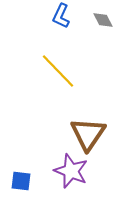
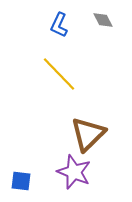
blue L-shape: moved 2 px left, 9 px down
yellow line: moved 1 px right, 3 px down
brown triangle: rotated 12 degrees clockwise
purple star: moved 3 px right, 1 px down
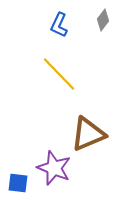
gray diamond: rotated 65 degrees clockwise
brown triangle: rotated 21 degrees clockwise
purple star: moved 20 px left, 4 px up
blue square: moved 3 px left, 2 px down
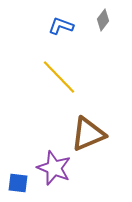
blue L-shape: moved 2 px right, 1 px down; rotated 85 degrees clockwise
yellow line: moved 3 px down
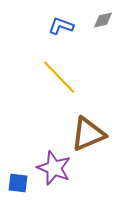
gray diamond: rotated 40 degrees clockwise
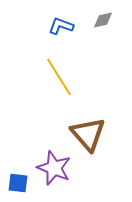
yellow line: rotated 12 degrees clockwise
brown triangle: rotated 48 degrees counterclockwise
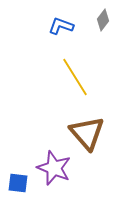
gray diamond: rotated 40 degrees counterclockwise
yellow line: moved 16 px right
brown triangle: moved 1 px left, 1 px up
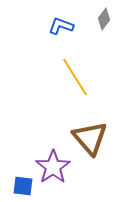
gray diamond: moved 1 px right, 1 px up
brown triangle: moved 3 px right, 5 px down
purple star: moved 1 px left, 1 px up; rotated 16 degrees clockwise
blue square: moved 5 px right, 3 px down
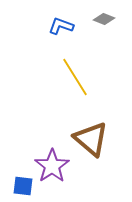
gray diamond: rotated 75 degrees clockwise
brown triangle: moved 1 px right, 1 px down; rotated 9 degrees counterclockwise
purple star: moved 1 px left, 1 px up
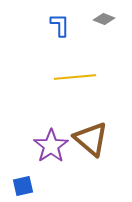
blue L-shape: moved 1 px left, 1 px up; rotated 70 degrees clockwise
yellow line: rotated 63 degrees counterclockwise
purple star: moved 1 px left, 20 px up
blue square: rotated 20 degrees counterclockwise
